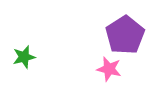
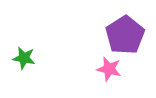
green star: moved 1 px down; rotated 25 degrees clockwise
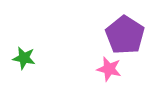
purple pentagon: rotated 6 degrees counterclockwise
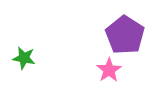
pink star: moved 1 px down; rotated 25 degrees clockwise
